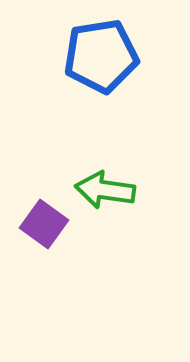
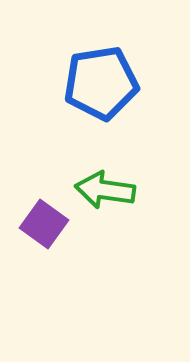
blue pentagon: moved 27 px down
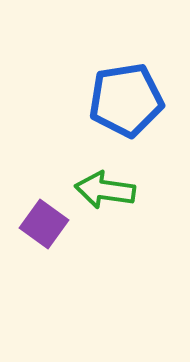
blue pentagon: moved 25 px right, 17 px down
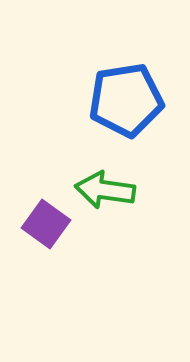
purple square: moved 2 px right
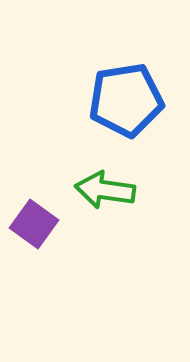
purple square: moved 12 px left
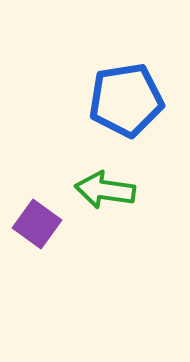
purple square: moved 3 px right
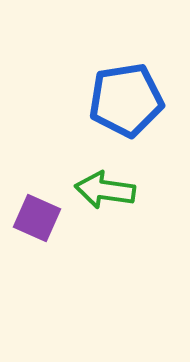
purple square: moved 6 px up; rotated 12 degrees counterclockwise
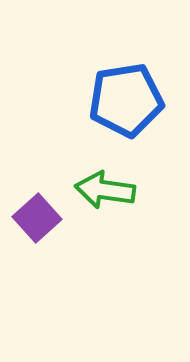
purple square: rotated 24 degrees clockwise
